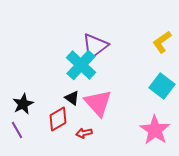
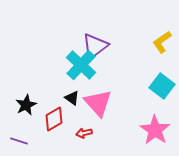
black star: moved 3 px right, 1 px down
red diamond: moved 4 px left
purple line: moved 2 px right, 11 px down; rotated 42 degrees counterclockwise
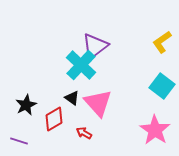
red arrow: rotated 42 degrees clockwise
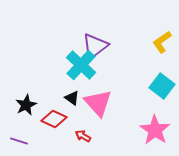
red diamond: rotated 55 degrees clockwise
red arrow: moved 1 px left, 3 px down
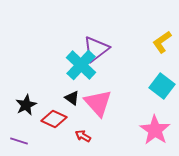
purple triangle: moved 1 px right, 3 px down
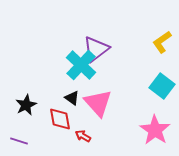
red diamond: moved 6 px right; rotated 55 degrees clockwise
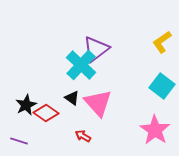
red diamond: moved 14 px left, 6 px up; rotated 45 degrees counterclockwise
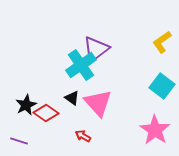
cyan cross: rotated 12 degrees clockwise
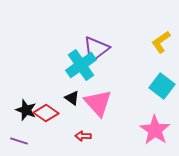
yellow L-shape: moved 1 px left
black star: moved 5 px down; rotated 25 degrees counterclockwise
red arrow: rotated 28 degrees counterclockwise
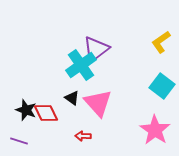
red diamond: rotated 30 degrees clockwise
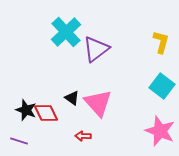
yellow L-shape: rotated 140 degrees clockwise
cyan cross: moved 15 px left, 33 px up; rotated 8 degrees counterclockwise
pink star: moved 5 px right, 1 px down; rotated 12 degrees counterclockwise
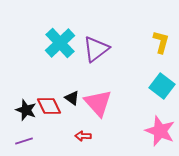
cyan cross: moved 6 px left, 11 px down
red diamond: moved 3 px right, 7 px up
purple line: moved 5 px right; rotated 36 degrees counterclockwise
